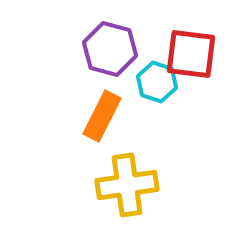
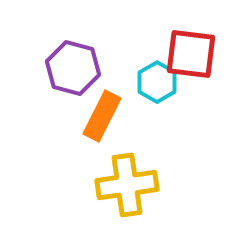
purple hexagon: moved 37 px left, 19 px down
cyan hexagon: rotated 12 degrees clockwise
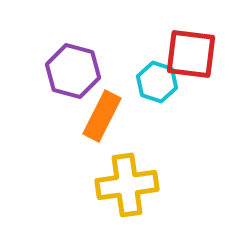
purple hexagon: moved 3 px down
cyan hexagon: rotated 12 degrees counterclockwise
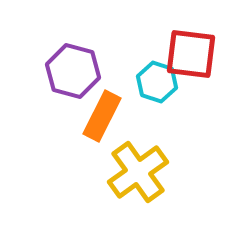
yellow cross: moved 11 px right, 13 px up; rotated 28 degrees counterclockwise
